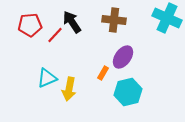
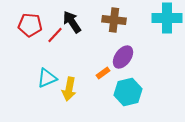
cyan cross: rotated 24 degrees counterclockwise
red pentagon: rotated 10 degrees clockwise
orange rectangle: rotated 24 degrees clockwise
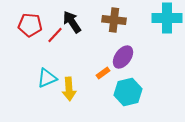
yellow arrow: rotated 15 degrees counterclockwise
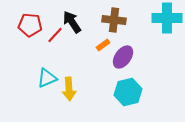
orange rectangle: moved 28 px up
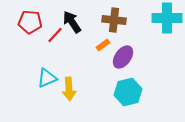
red pentagon: moved 3 px up
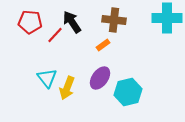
purple ellipse: moved 23 px left, 21 px down
cyan triangle: rotated 45 degrees counterclockwise
yellow arrow: moved 2 px left, 1 px up; rotated 25 degrees clockwise
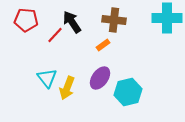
red pentagon: moved 4 px left, 2 px up
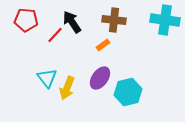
cyan cross: moved 2 px left, 2 px down; rotated 8 degrees clockwise
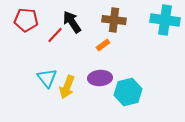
purple ellipse: rotated 50 degrees clockwise
yellow arrow: moved 1 px up
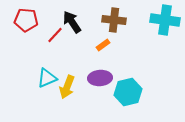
cyan triangle: rotated 45 degrees clockwise
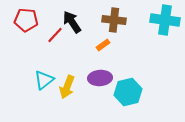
cyan triangle: moved 3 px left, 2 px down; rotated 15 degrees counterclockwise
